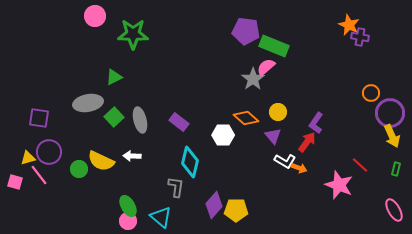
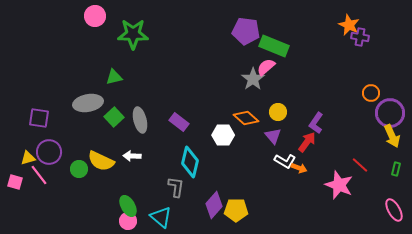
green triangle at (114, 77): rotated 12 degrees clockwise
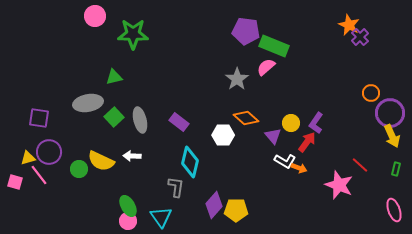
purple cross at (360, 37): rotated 36 degrees clockwise
gray star at (253, 79): moved 16 px left
yellow circle at (278, 112): moved 13 px right, 11 px down
pink ellipse at (394, 210): rotated 10 degrees clockwise
cyan triangle at (161, 217): rotated 15 degrees clockwise
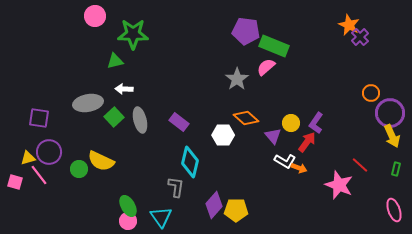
green triangle at (114, 77): moved 1 px right, 16 px up
white arrow at (132, 156): moved 8 px left, 67 px up
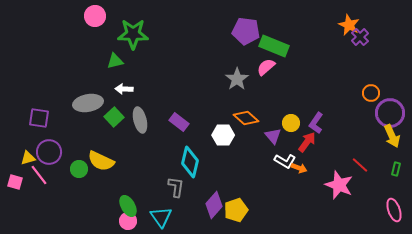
yellow pentagon at (236, 210): rotated 20 degrees counterclockwise
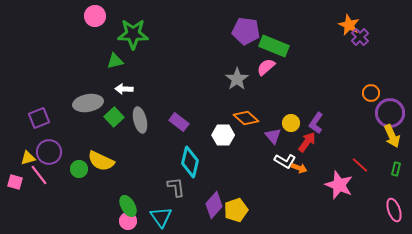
purple square at (39, 118): rotated 30 degrees counterclockwise
gray L-shape at (176, 187): rotated 15 degrees counterclockwise
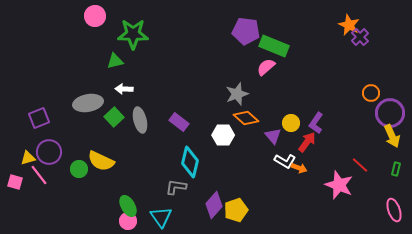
gray star at (237, 79): moved 15 px down; rotated 15 degrees clockwise
gray L-shape at (176, 187): rotated 75 degrees counterclockwise
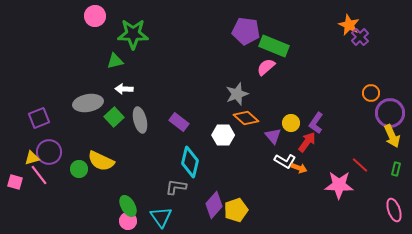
yellow triangle at (28, 158): moved 4 px right
pink star at (339, 185): rotated 20 degrees counterclockwise
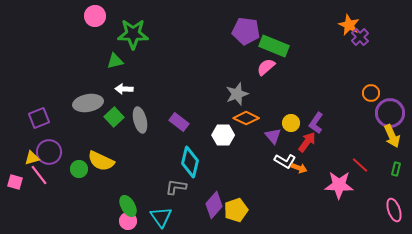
orange diamond at (246, 118): rotated 15 degrees counterclockwise
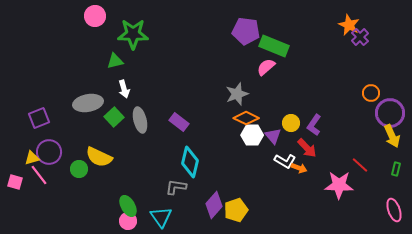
white arrow at (124, 89): rotated 108 degrees counterclockwise
purple L-shape at (316, 123): moved 2 px left, 2 px down
white hexagon at (223, 135): moved 29 px right
red arrow at (307, 142): moved 6 px down; rotated 100 degrees clockwise
yellow semicircle at (101, 161): moved 2 px left, 4 px up
